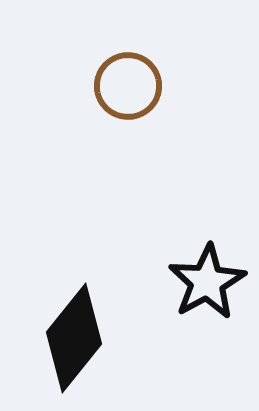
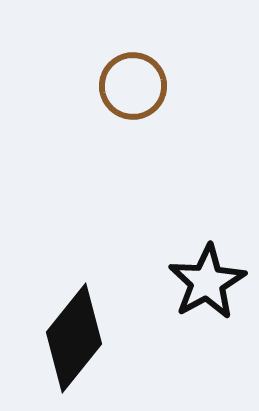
brown circle: moved 5 px right
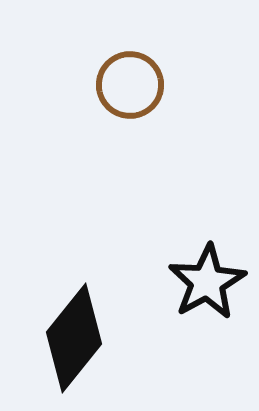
brown circle: moved 3 px left, 1 px up
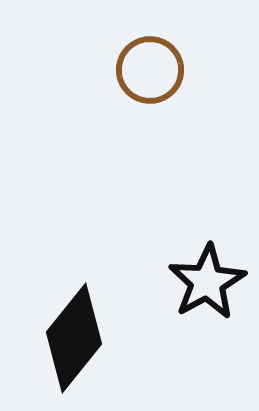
brown circle: moved 20 px right, 15 px up
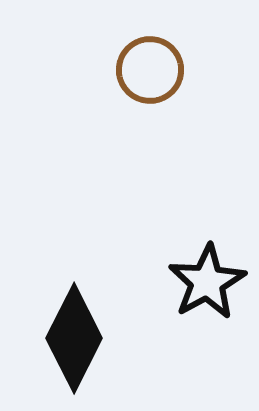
black diamond: rotated 12 degrees counterclockwise
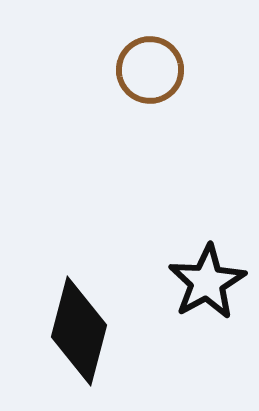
black diamond: moved 5 px right, 7 px up; rotated 12 degrees counterclockwise
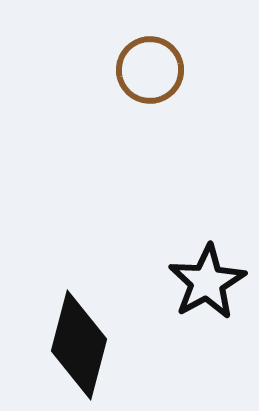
black diamond: moved 14 px down
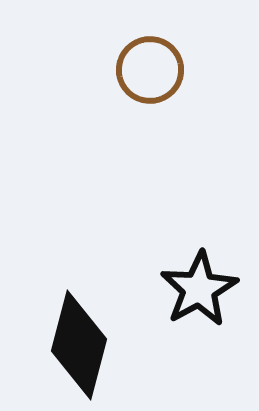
black star: moved 8 px left, 7 px down
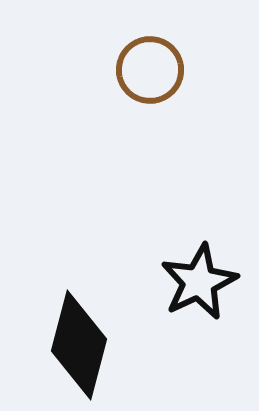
black star: moved 7 px up; rotated 4 degrees clockwise
